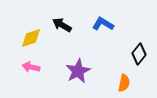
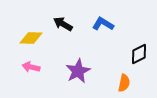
black arrow: moved 1 px right, 1 px up
yellow diamond: rotated 20 degrees clockwise
black diamond: rotated 25 degrees clockwise
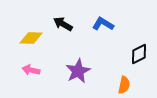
pink arrow: moved 3 px down
orange semicircle: moved 2 px down
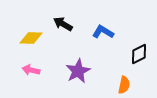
blue L-shape: moved 8 px down
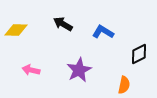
yellow diamond: moved 15 px left, 8 px up
purple star: moved 1 px right, 1 px up
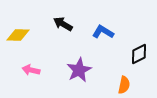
yellow diamond: moved 2 px right, 5 px down
